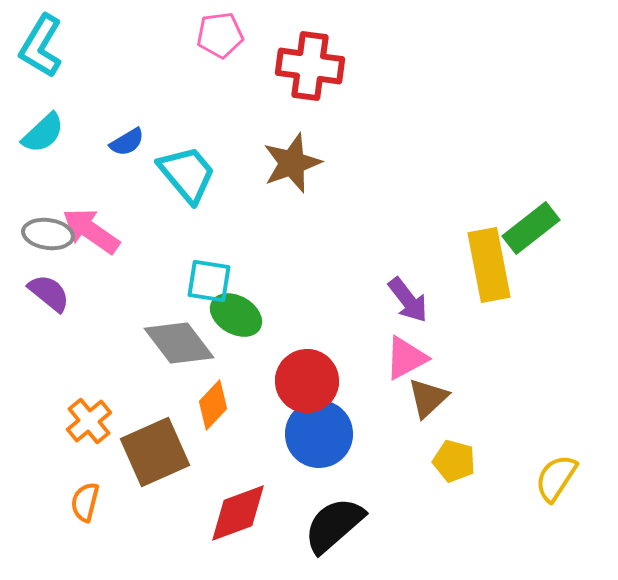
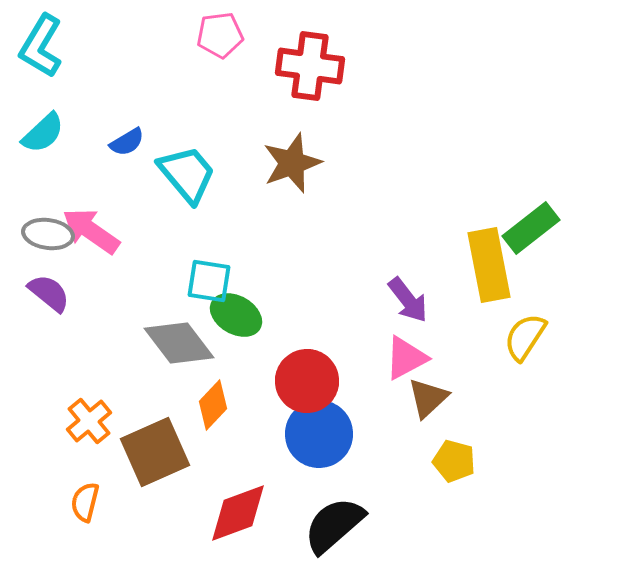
yellow semicircle: moved 31 px left, 141 px up
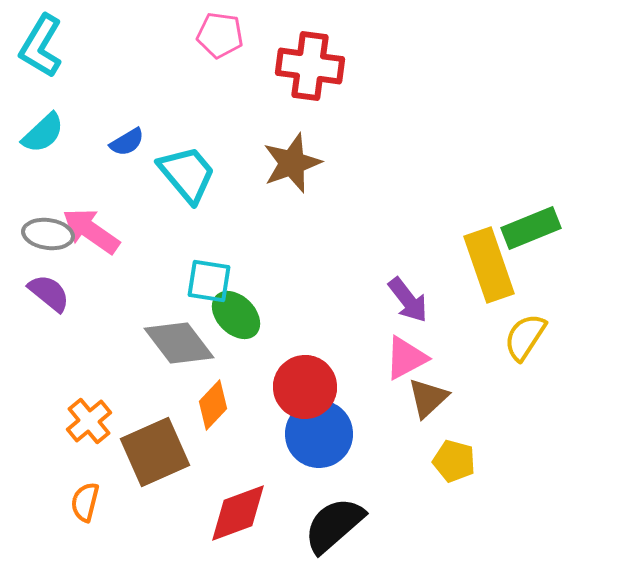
pink pentagon: rotated 15 degrees clockwise
green rectangle: rotated 16 degrees clockwise
yellow rectangle: rotated 8 degrees counterclockwise
green ellipse: rotated 15 degrees clockwise
red circle: moved 2 px left, 6 px down
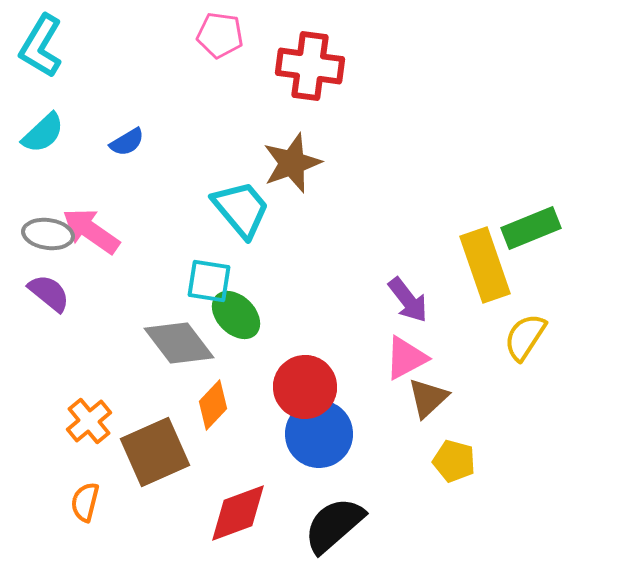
cyan trapezoid: moved 54 px right, 35 px down
yellow rectangle: moved 4 px left
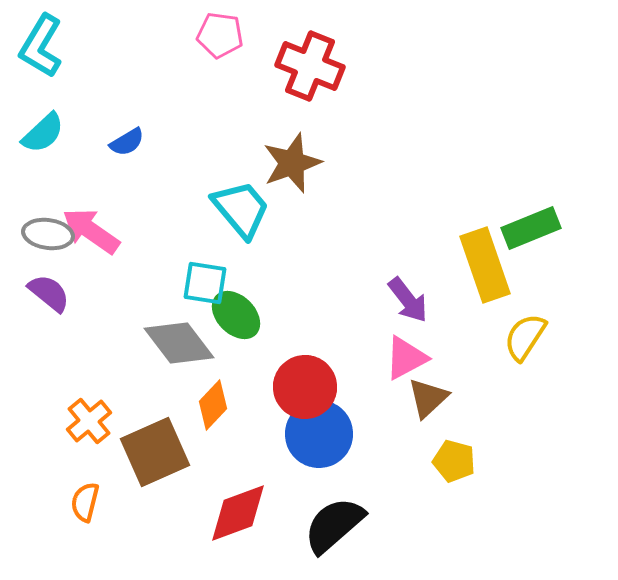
red cross: rotated 14 degrees clockwise
cyan square: moved 4 px left, 2 px down
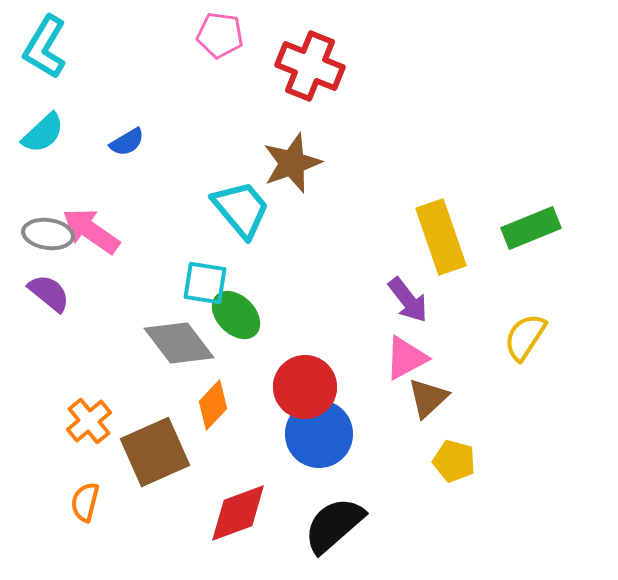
cyan L-shape: moved 4 px right, 1 px down
yellow rectangle: moved 44 px left, 28 px up
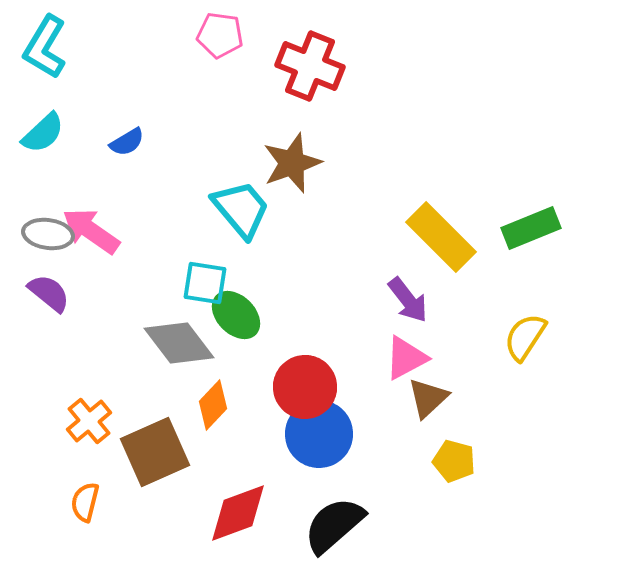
yellow rectangle: rotated 26 degrees counterclockwise
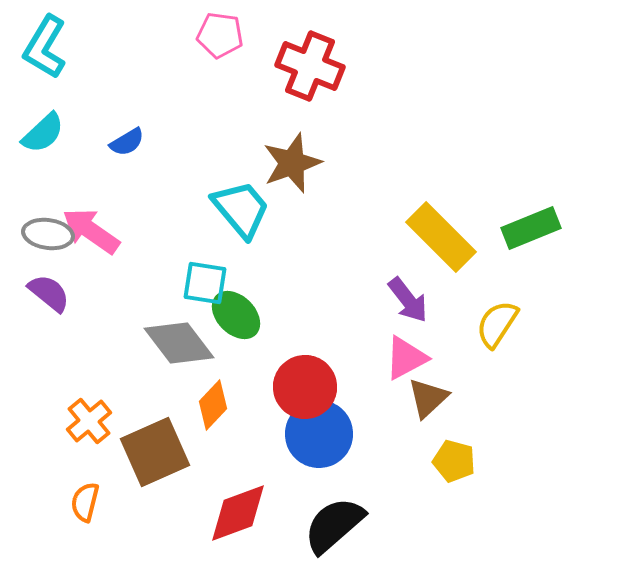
yellow semicircle: moved 28 px left, 13 px up
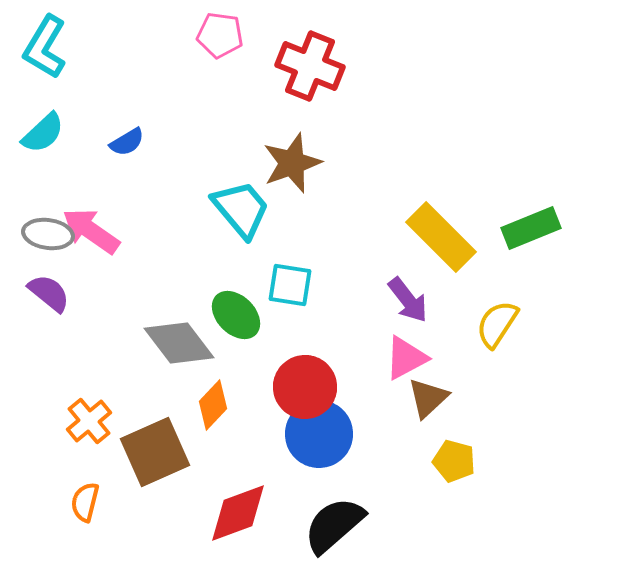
cyan square: moved 85 px right, 2 px down
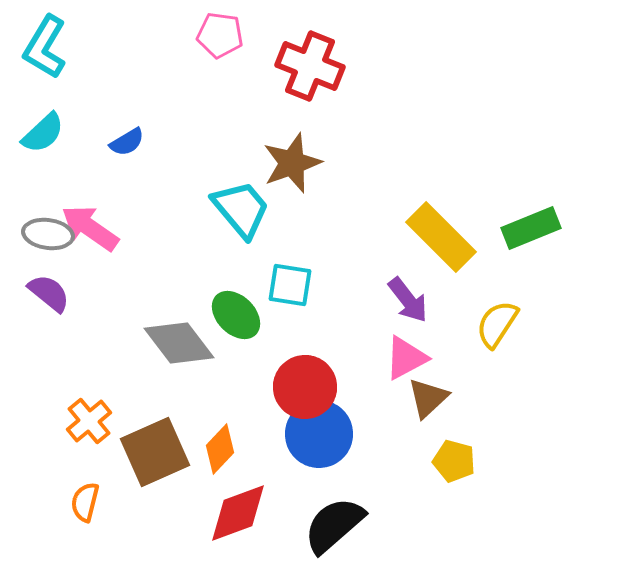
pink arrow: moved 1 px left, 3 px up
orange diamond: moved 7 px right, 44 px down
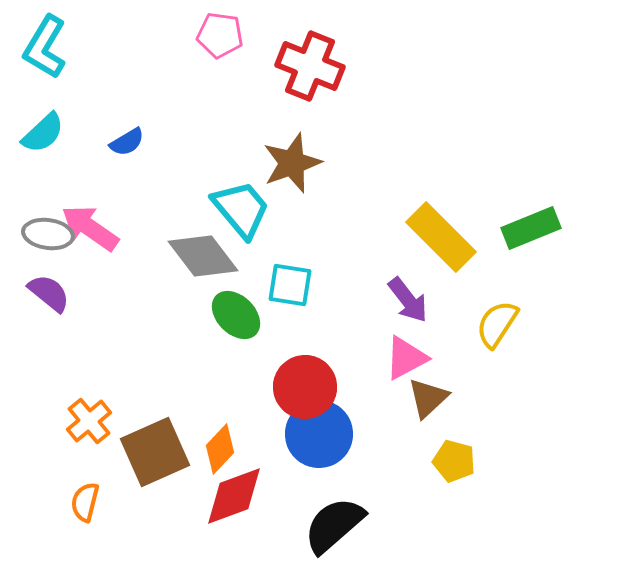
gray diamond: moved 24 px right, 87 px up
red diamond: moved 4 px left, 17 px up
